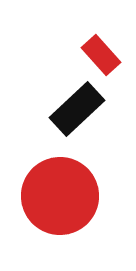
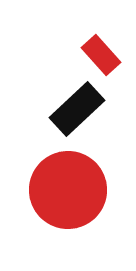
red circle: moved 8 px right, 6 px up
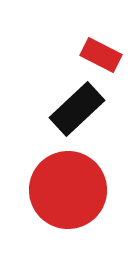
red rectangle: rotated 21 degrees counterclockwise
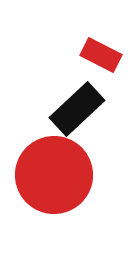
red circle: moved 14 px left, 15 px up
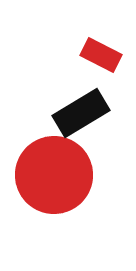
black rectangle: moved 4 px right, 4 px down; rotated 12 degrees clockwise
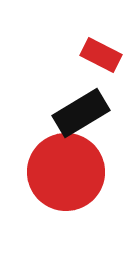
red circle: moved 12 px right, 3 px up
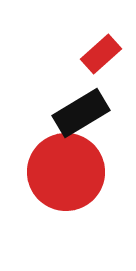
red rectangle: moved 1 px up; rotated 69 degrees counterclockwise
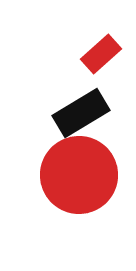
red circle: moved 13 px right, 3 px down
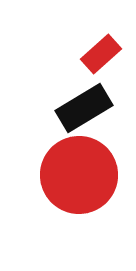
black rectangle: moved 3 px right, 5 px up
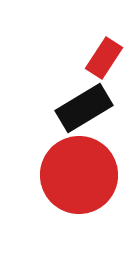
red rectangle: moved 3 px right, 4 px down; rotated 15 degrees counterclockwise
